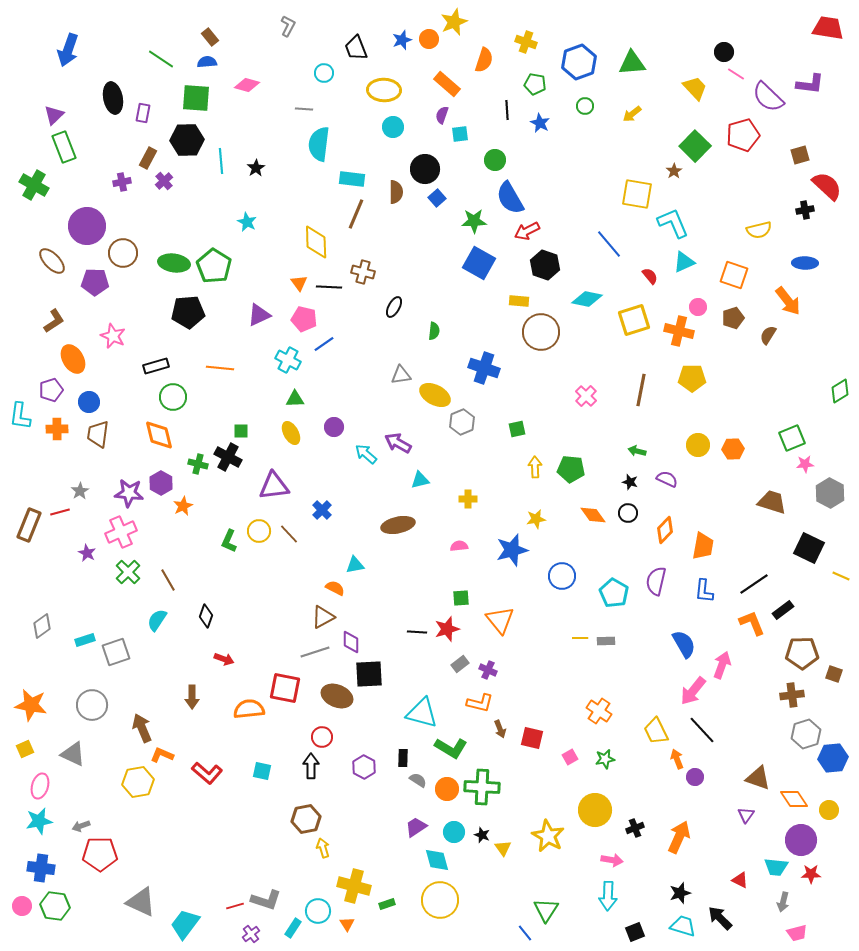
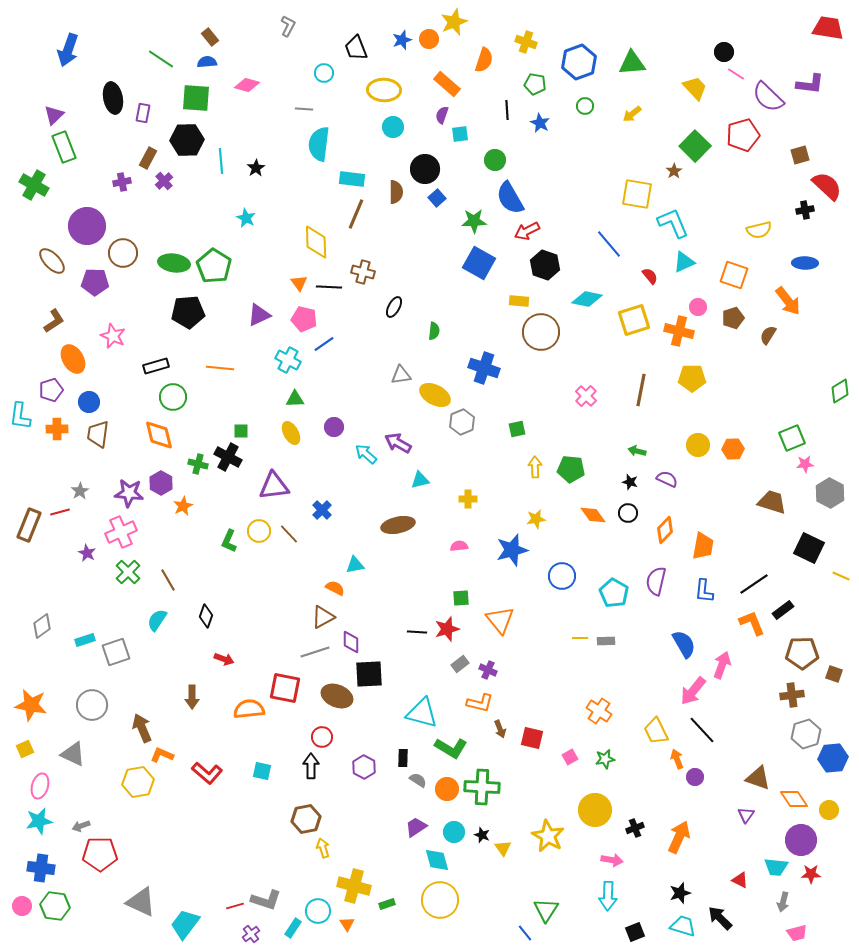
cyan star at (247, 222): moved 1 px left, 4 px up
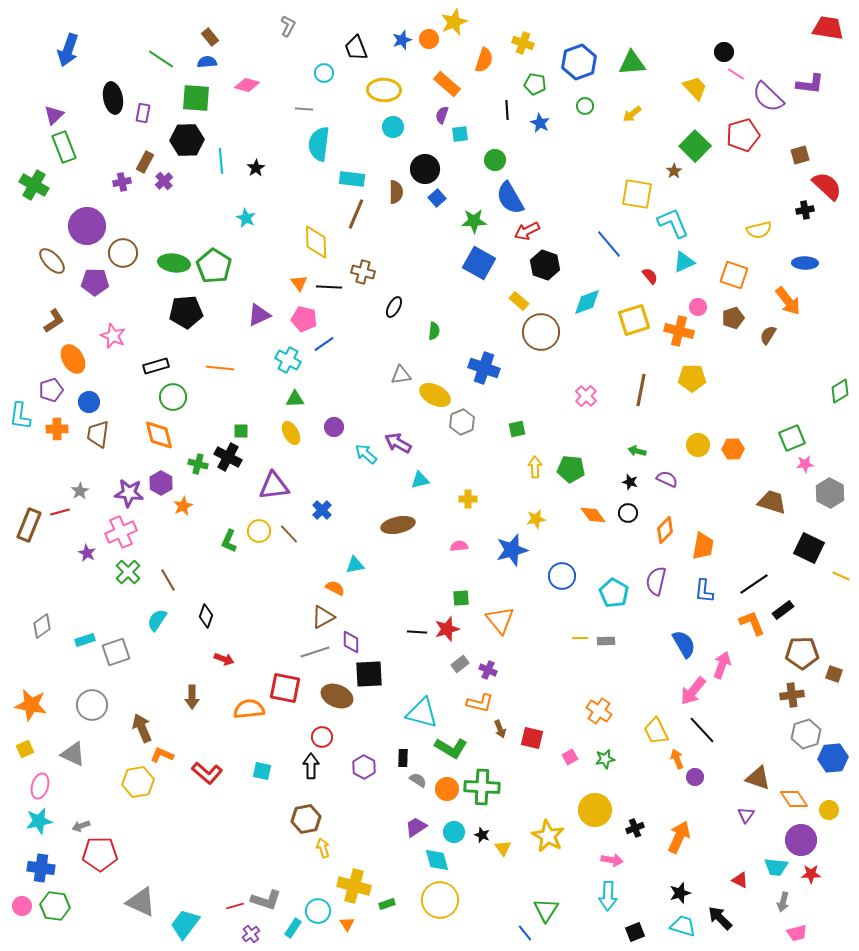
yellow cross at (526, 42): moved 3 px left, 1 px down
brown rectangle at (148, 158): moved 3 px left, 4 px down
cyan diamond at (587, 299): moved 3 px down; rotated 32 degrees counterclockwise
yellow rectangle at (519, 301): rotated 36 degrees clockwise
black pentagon at (188, 312): moved 2 px left
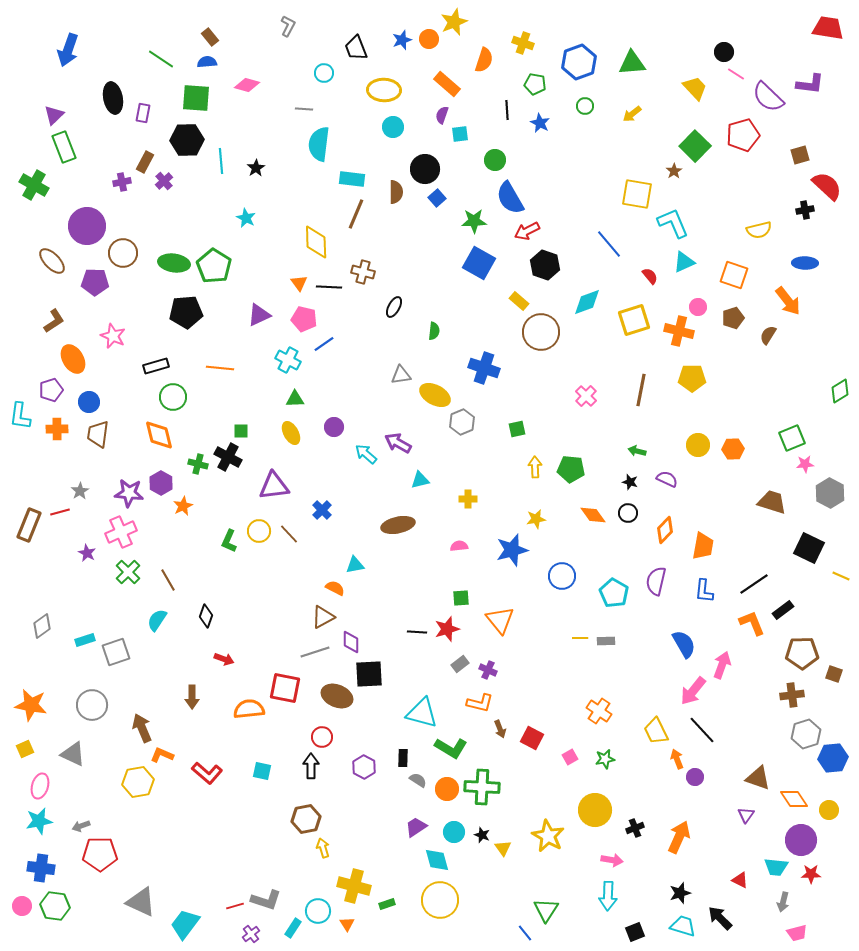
red square at (532, 738): rotated 15 degrees clockwise
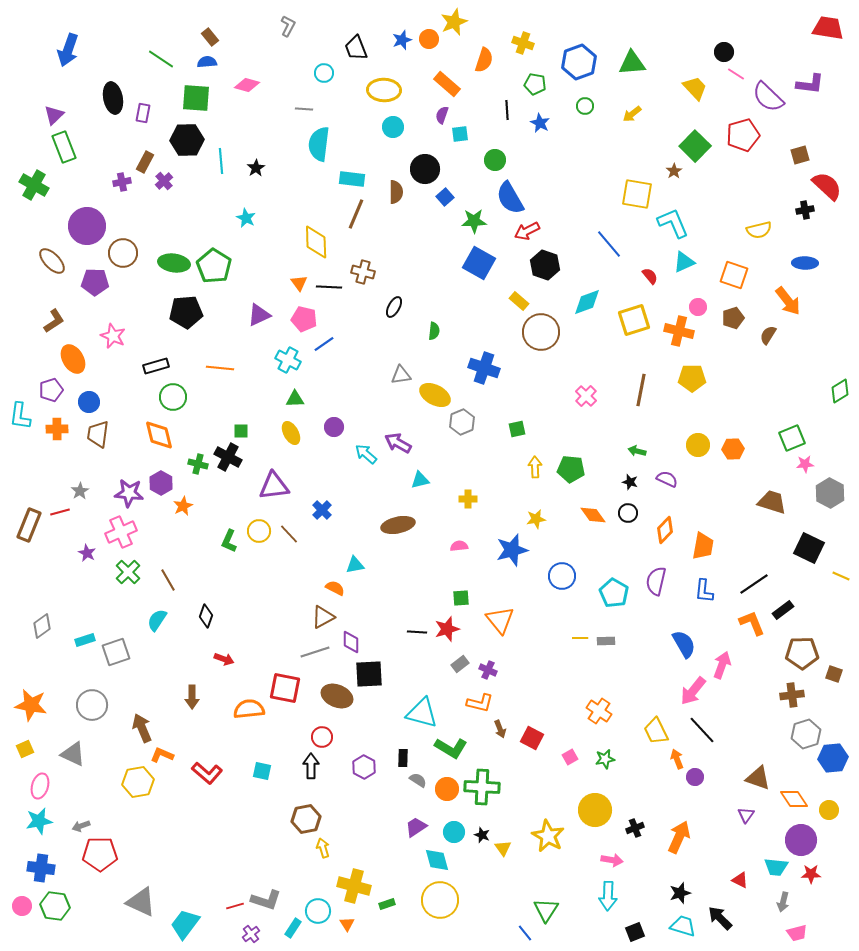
blue square at (437, 198): moved 8 px right, 1 px up
